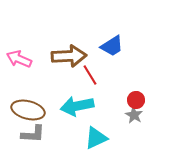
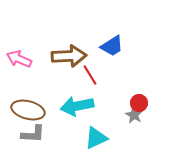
red circle: moved 3 px right, 3 px down
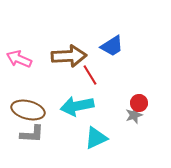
gray star: rotated 24 degrees clockwise
gray L-shape: moved 1 px left
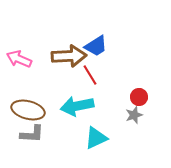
blue trapezoid: moved 16 px left
red circle: moved 6 px up
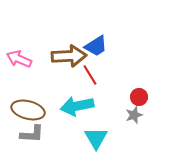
cyan triangle: rotated 35 degrees counterclockwise
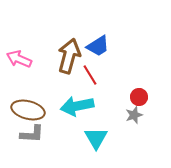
blue trapezoid: moved 2 px right
brown arrow: rotated 72 degrees counterclockwise
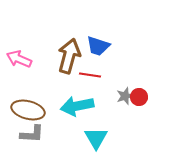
blue trapezoid: rotated 50 degrees clockwise
red line: rotated 50 degrees counterclockwise
gray star: moved 9 px left, 19 px up
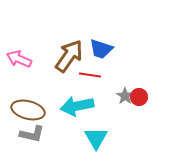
blue trapezoid: moved 3 px right, 3 px down
brown arrow: rotated 20 degrees clockwise
gray star: rotated 18 degrees counterclockwise
gray L-shape: rotated 10 degrees clockwise
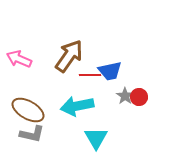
blue trapezoid: moved 9 px right, 22 px down; rotated 30 degrees counterclockwise
red line: rotated 10 degrees counterclockwise
brown ellipse: rotated 16 degrees clockwise
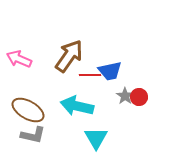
cyan arrow: rotated 24 degrees clockwise
gray L-shape: moved 1 px right, 1 px down
